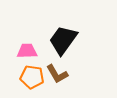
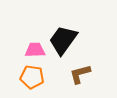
pink trapezoid: moved 8 px right, 1 px up
brown L-shape: moved 23 px right; rotated 105 degrees clockwise
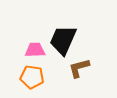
black trapezoid: rotated 12 degrees counterclockwise
brown L-shape: moved 1 px left, 6 px up
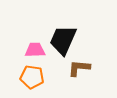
brown L-shape: rotated 20 degrees clockwise
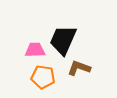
brown L-shape: rotated 15 degrees clockwise
orange pentagon: moved 11 px right
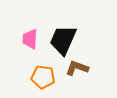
pink trapezoid: moved 5 px left, 11 px up; rotated 85 degrees counterclockwise
brown L-shape: moved 2 px left
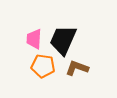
pink trapezoid: moved 4 px right
orange pentagon: moved 11 px up
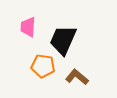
pink trapezoid: moved 6 px left, 12 px up
brown L-shape: moved 9 px down; rotated 20 degrees clockwise
